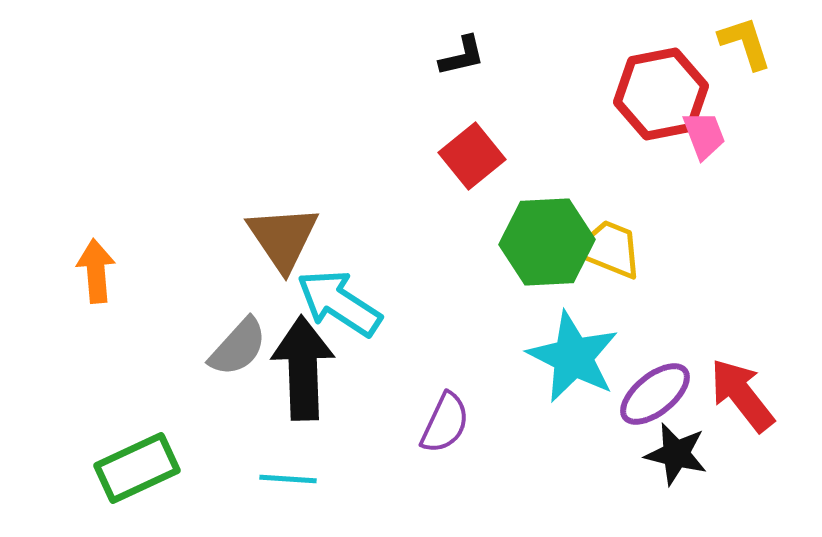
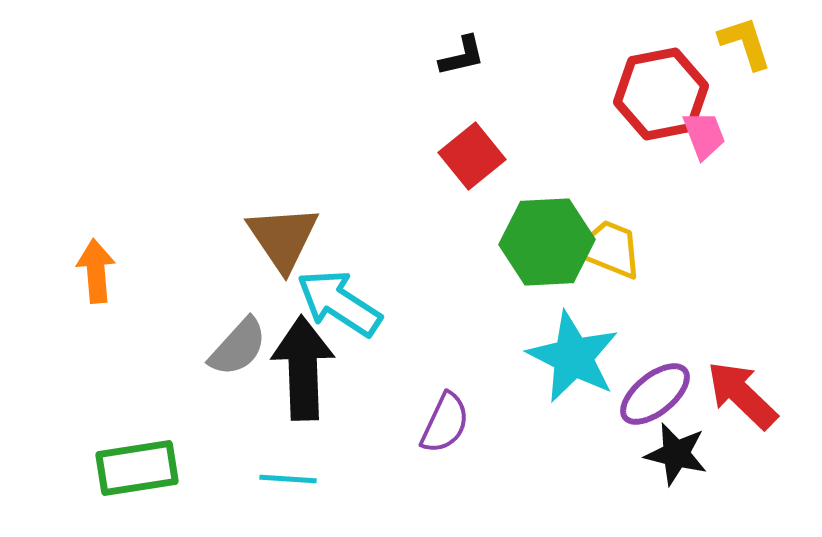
red arrow: rotated 8 degrees counterclockwise
green rectangle: rotated 16 degrees clockwise
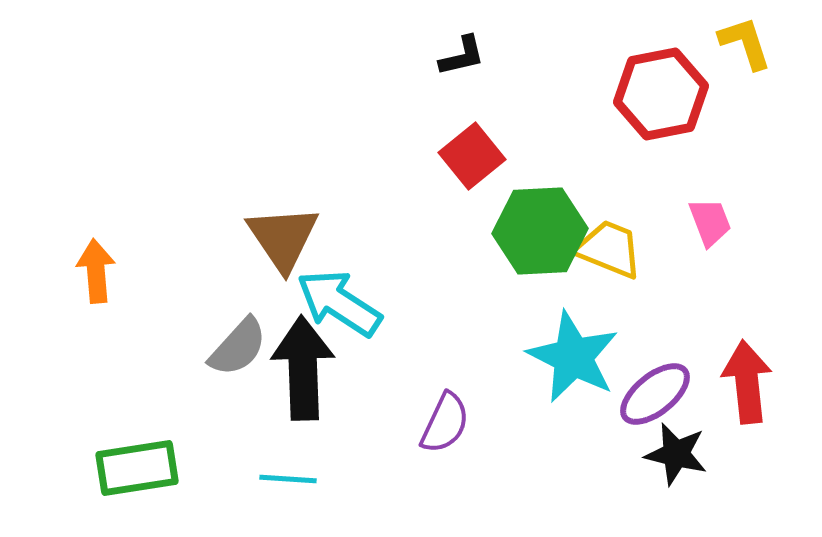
pink trapezoid: moved 6 px right, 87 px down
green hexagon: moved 7 px left, 11 px up
red arrow: moved 5 px right, 13 px up; rotated 40 degrees clockwise
